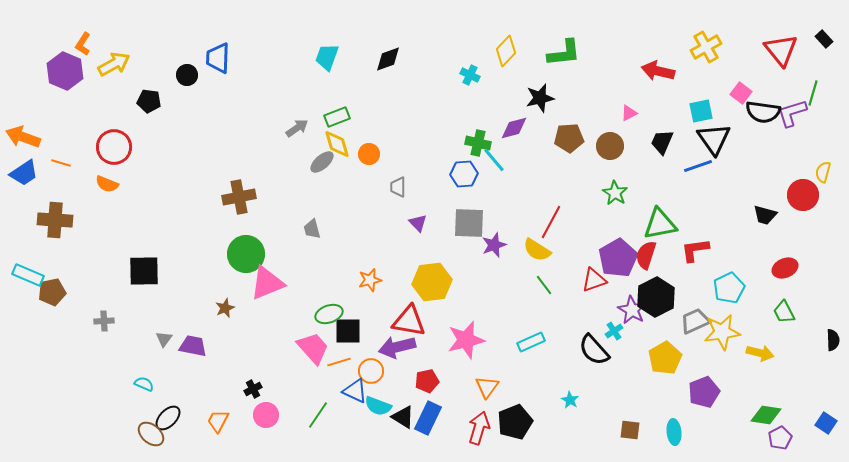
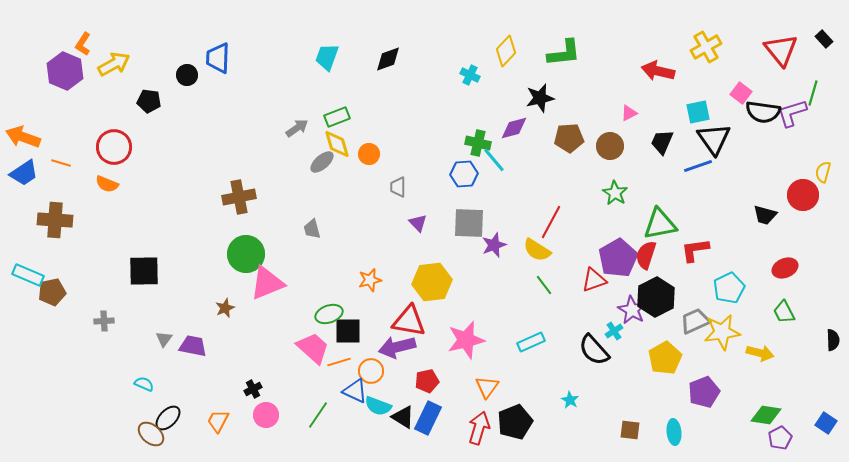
cyan square at (701, 111): moved 3 px left, 1 px down
pink trapezoid at (313, 348): rotated 6 degrees counterclockwise
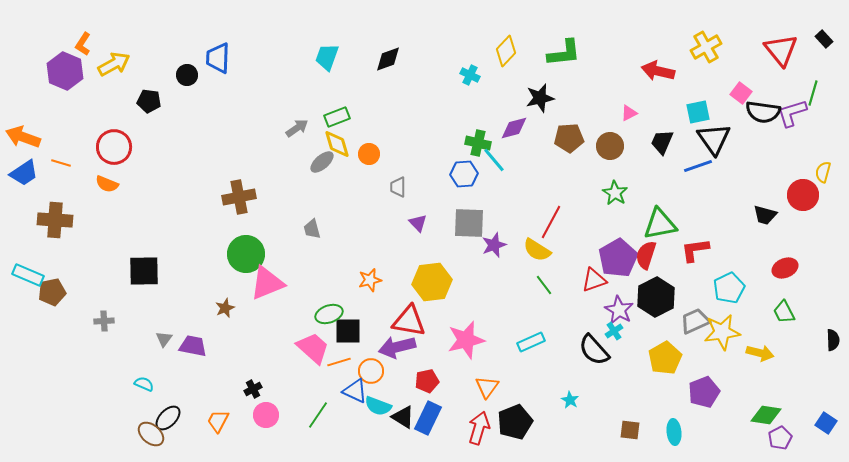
purple star at (632, 310): moved 13 px left
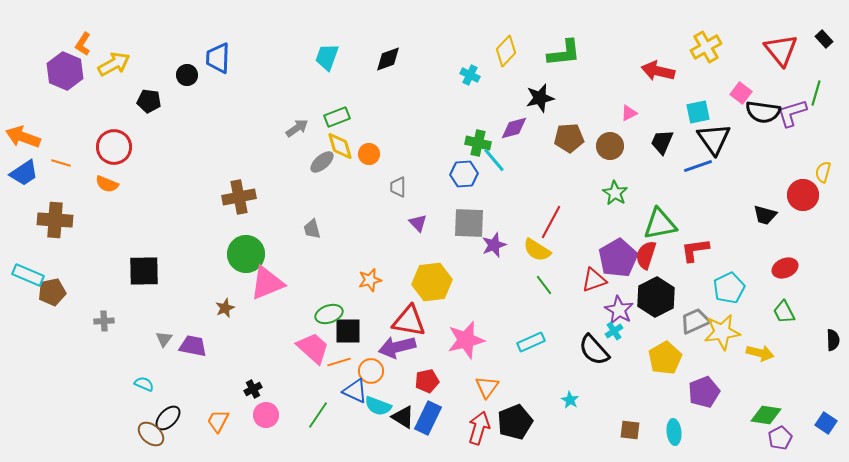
green line at (813, 93): moved 3 px right
yellow diamond at (337, 144): moved 3 px right, 2 px down
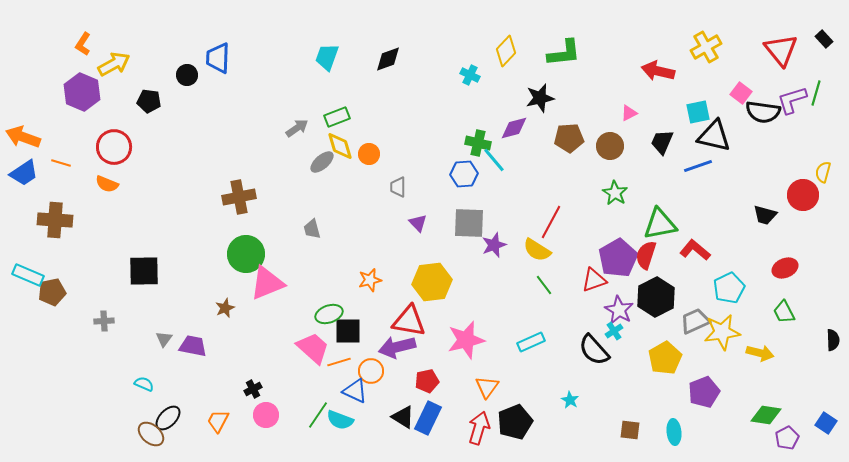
purple hexagon at (65, 71): moved 17 px right, 21 px down
purple L-shape at (792, 113): moved 13 px up
black triangle at (714, 139): moved 3 px up; rotated 42 degrees counterclockwise
red L-shape at (695, 250): rotated 48 degrees clockwise
cyan semicircle at (378, 406): moved 38 px left, 14 px down
purple pentagon at (780, 438): moved 7 px right
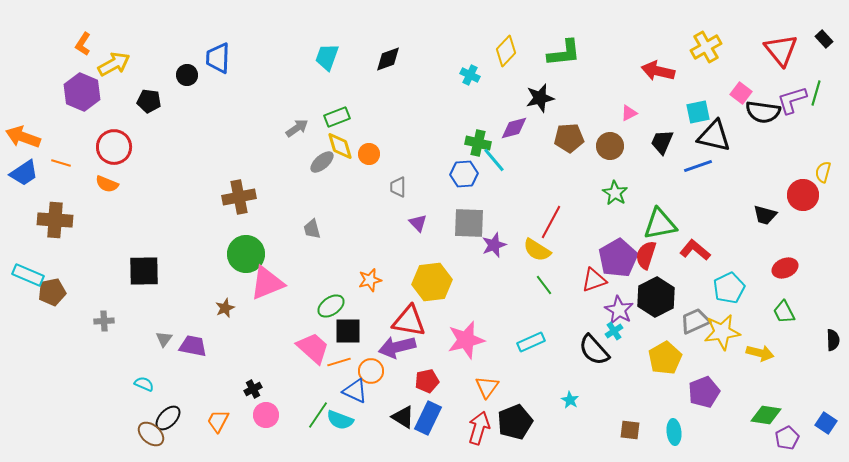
green ellipse at (329, 314): moved 2 px right, 8 px up; rotated 16 degrees counterclockwise
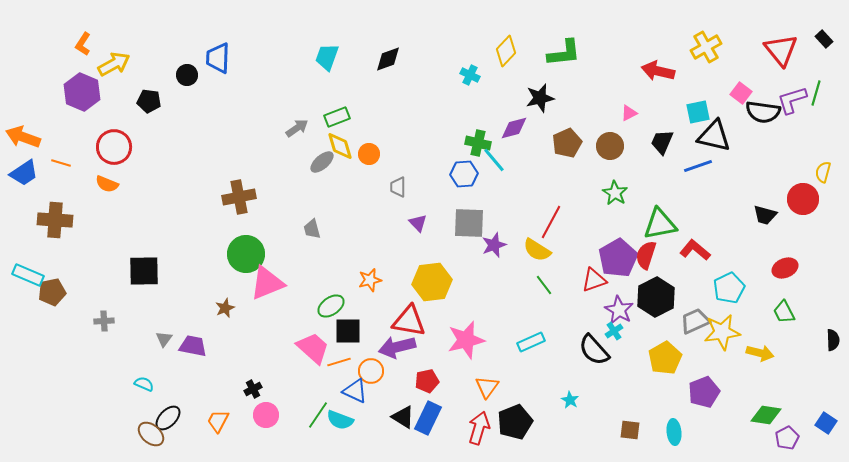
brown pentagon at (569, 138): moved 2 px left, 5 px down; rotated 20 degrees counterclockwise
red circle at (803, 195): moved 4 px down
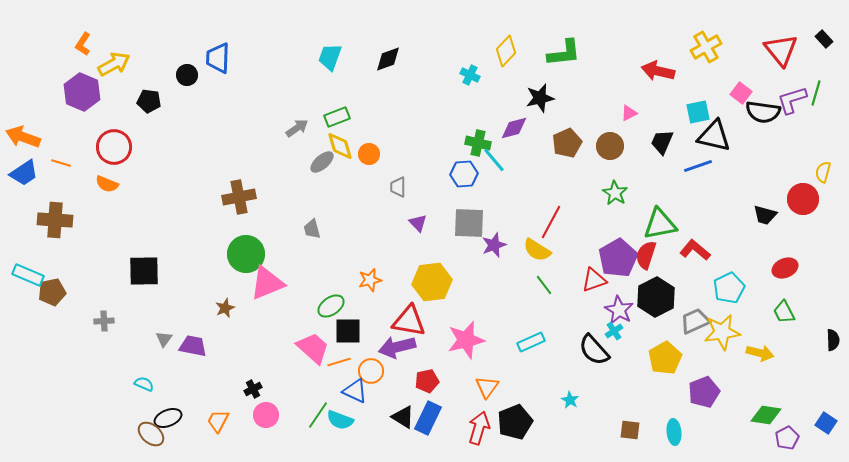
cyan trapezoid at (327, 57): moved 3 px right
black ellipse at (168, 418): rotated 24 degrees clockwise
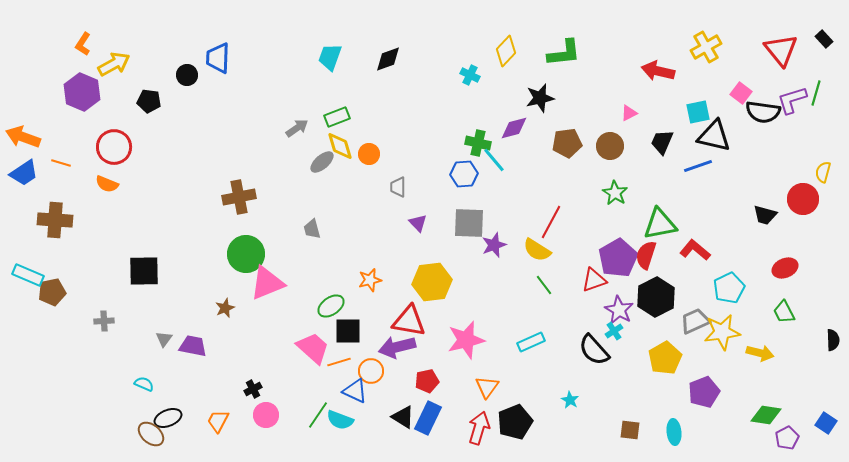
brown pentagon at (567, 143): rotated 16 degrees clockwise
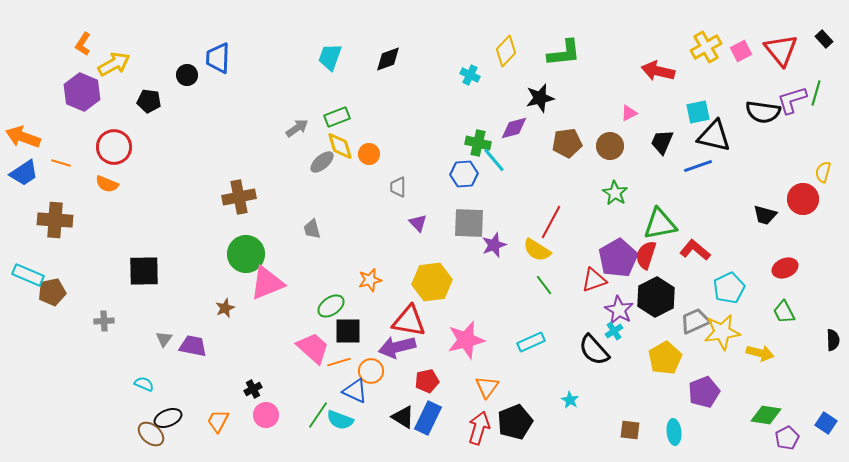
pink square at (741, 93): moved 42 px up; rotated 25 degrees clockwise
